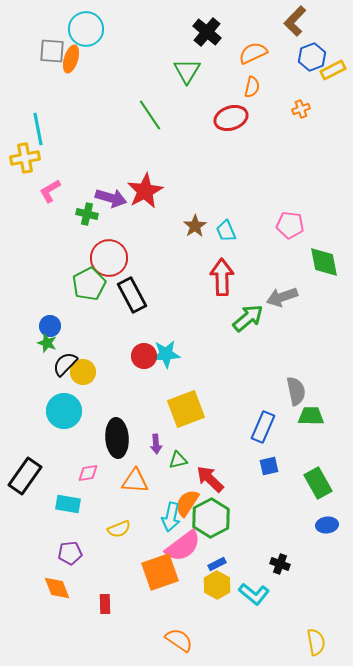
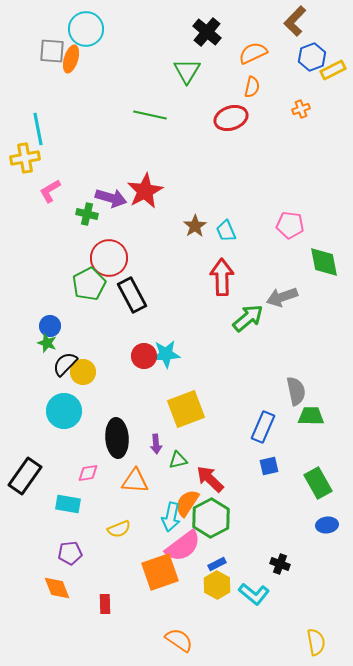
green line at (150, 115): rotated 44 degrees counterclockwise
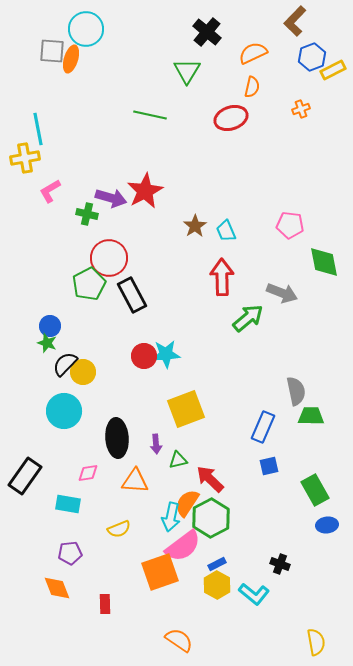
gray arrow at (282, 297): moved 4 px up; rotated 140 degrees counterclockwise
green rectangle at (318, 483): moved 3 px left, 7 px down
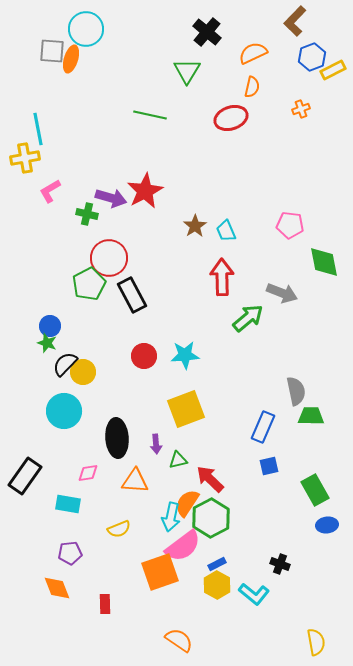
cyan star at (166, 354): moved 19 px right, 1 px down
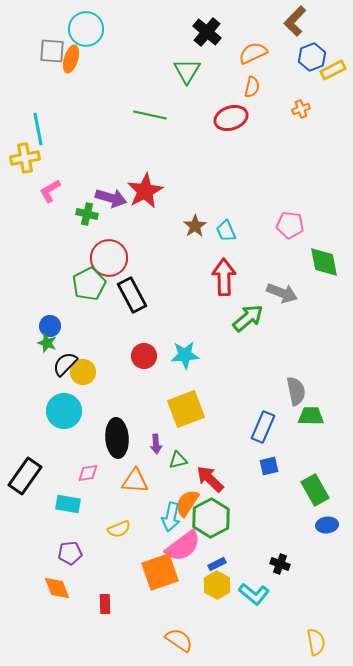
red arrow at (222, 277): moved 2 px right
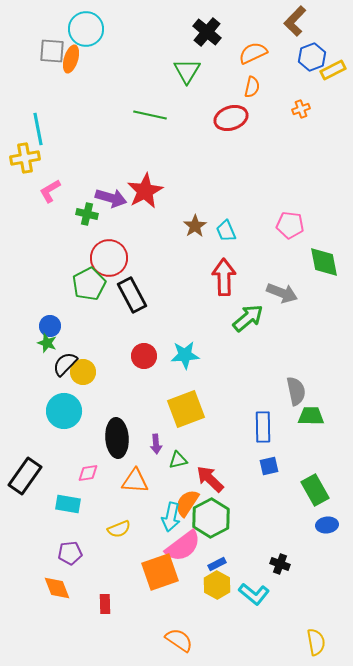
blue rectangle at (263, 427): rotated 24 degrees counterclockwise
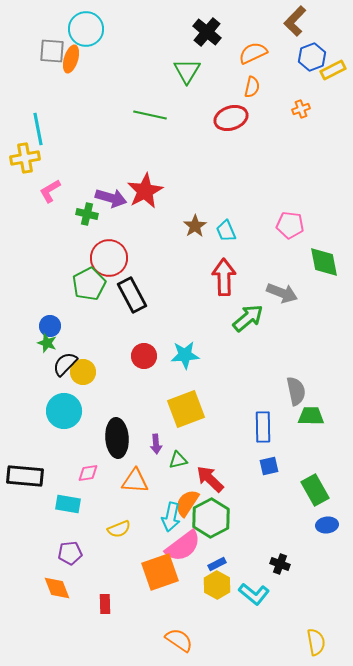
black rectangle at (25, 476): rotated 60 degrees clockwise
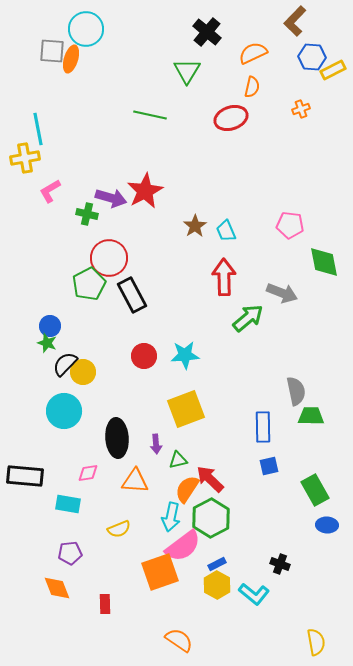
blue hexagon at (312, 57): rotated 24 degrees clockwise
orange semicircle at (187, 503): moved 14 px up
blue ellipse at (327, 525): rotated 10 degrees clockwise
